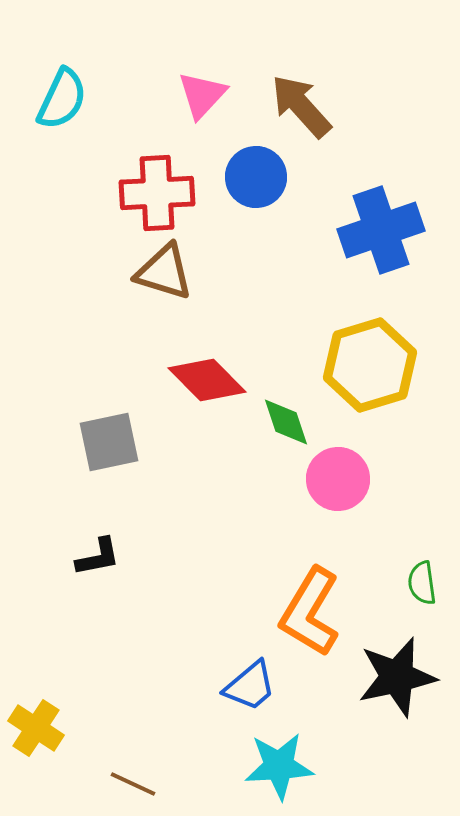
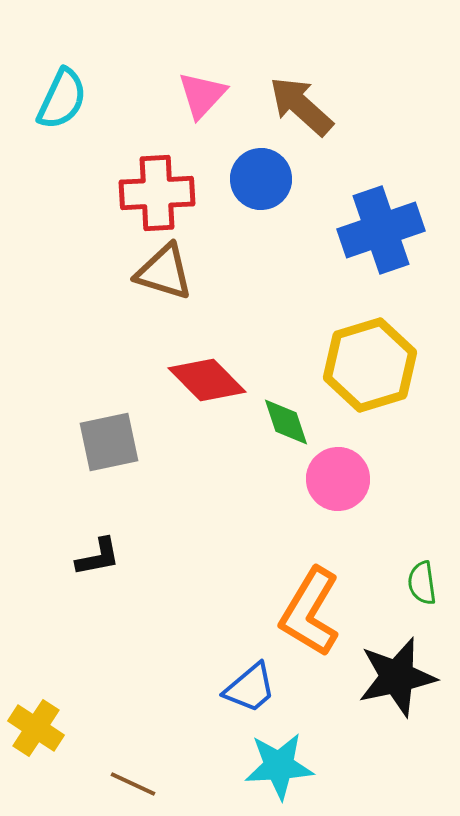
brown arrow: rotated 6 degrees counterclockwise
blue circle: moved 5 px right, 2 px down
blue trapezoid: moved 2 px down
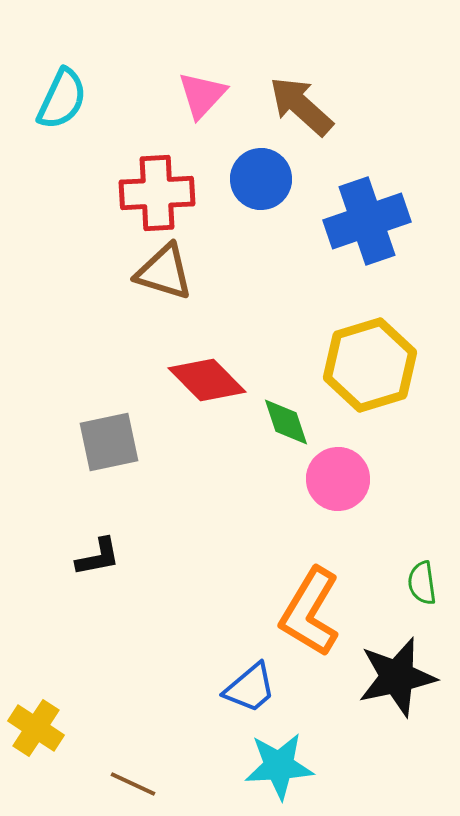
blue cross: moved 14 px left, 9 px up
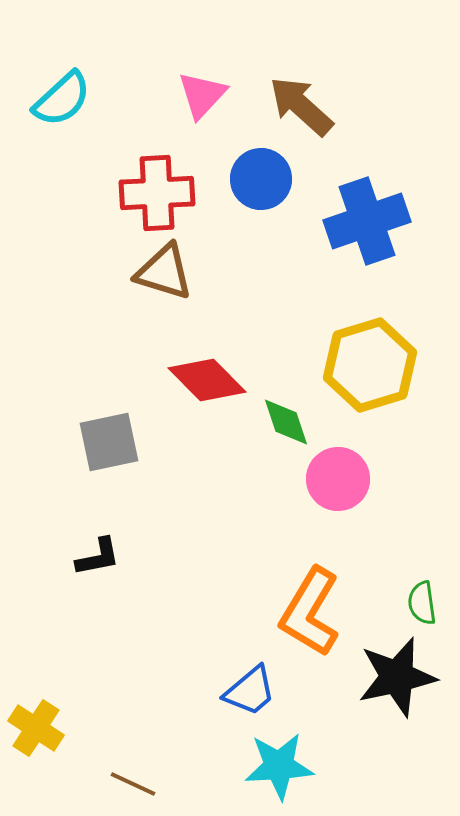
cyan semicircle: rotated 22 degrees clockwise
green semicircle: moved 20 px down
blue trapezoid: moved 3 px down
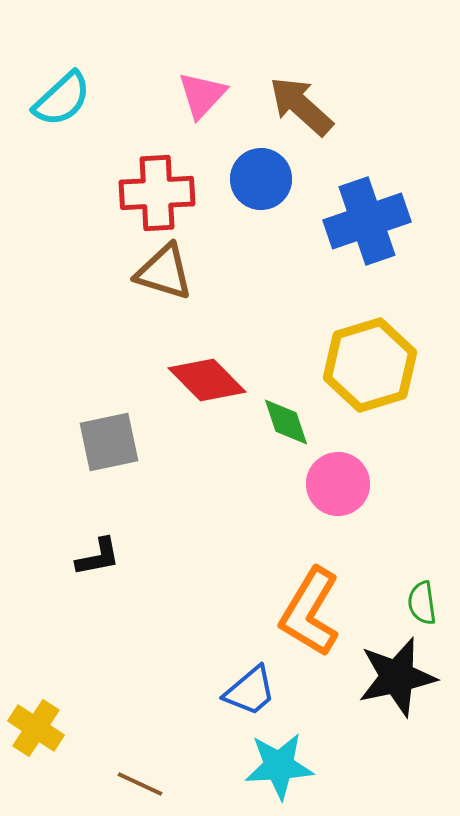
pink circle: moved 5 px down
brown line: moved 7 px right
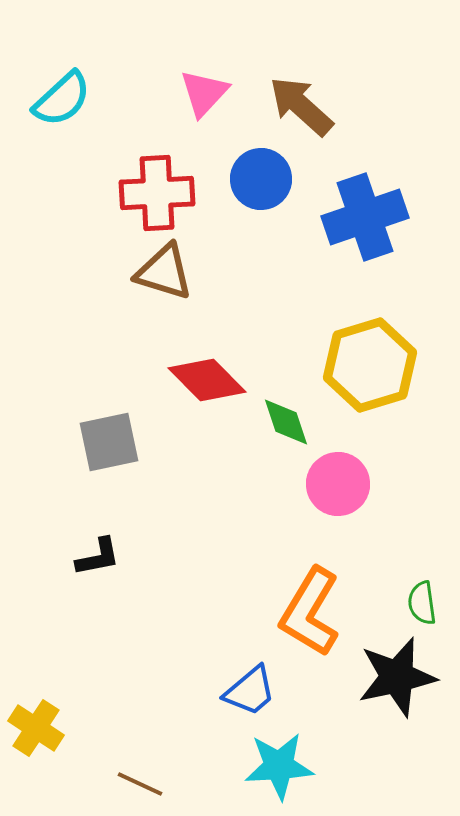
pink triangle: moved 2 px right, 2 px up
blue cross: moved 2 px left, 4 px up
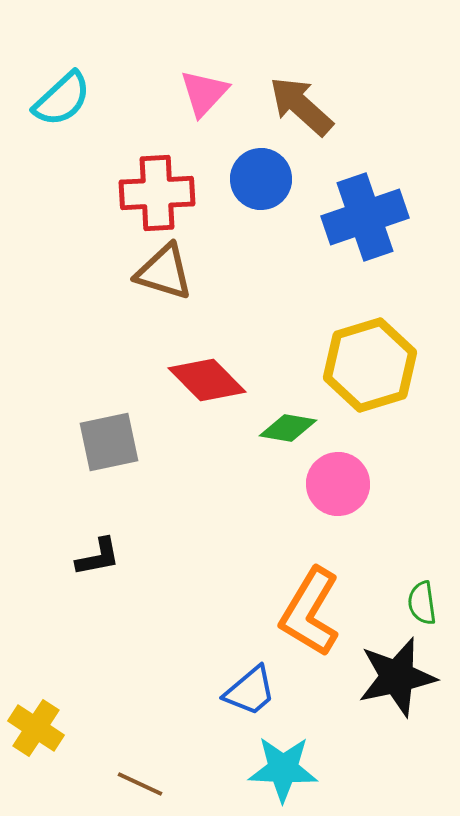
green diamond: moved 2 px right, 6 px down; rotated 62 degrees counterclockwise
cyan star: moved 4 px right, 3 px down; rotated 6 degrees clockwise
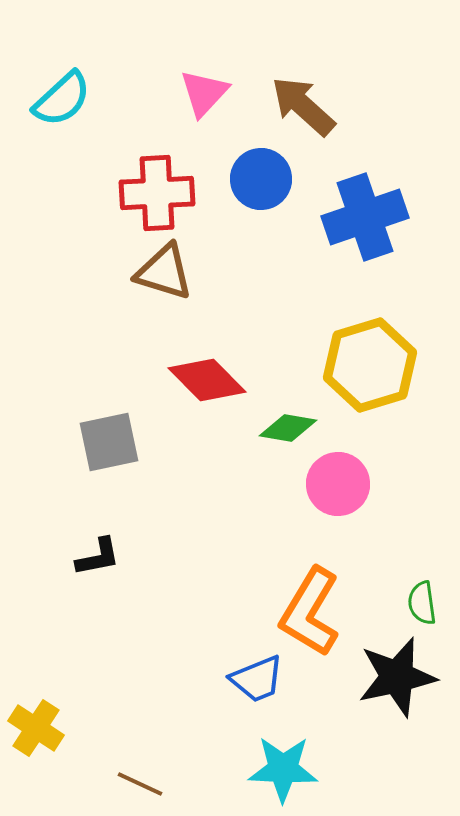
brown arrow: moved 2 px right
blue trapezoid: moved 7 px right, 12 px up; rotated 18 degrees clockwise
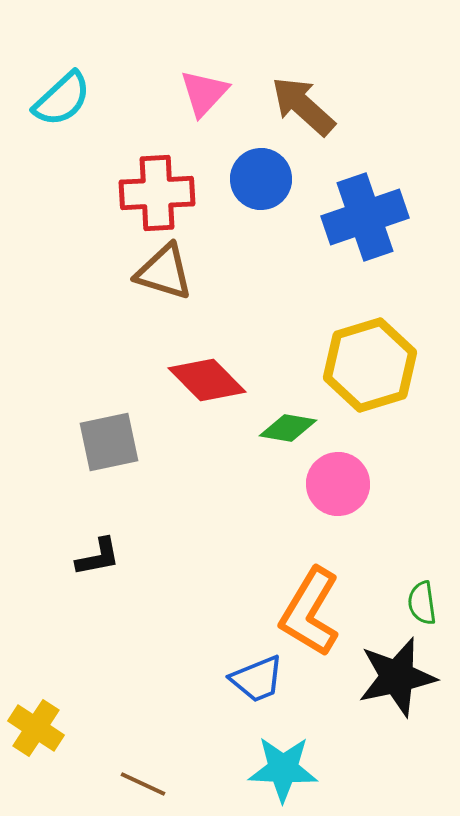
brown line: moved 3 px right
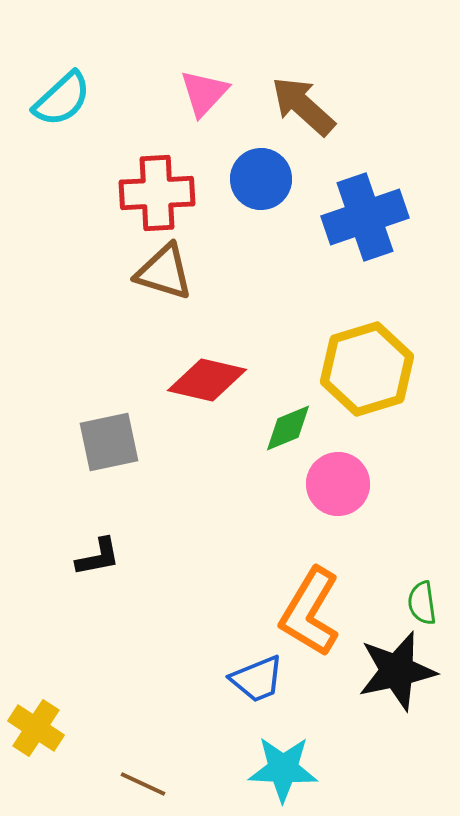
yellow hexagon: moved 3 px left, 4 px down
red diamond: rotated 32 degrees counterclockwise
green diamond: rotated 32 degrees counterclockwise
black star: moved 6 px up
